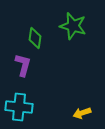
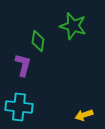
green diamond: moved 3 px right, 3 px down
yellow arrow: moved 2 px right, 2 px down
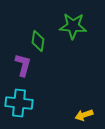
green star: rotated 12 degrees counterclockwise
cyan cross: moved 4 px up
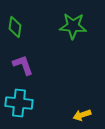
green diamond: moved 23 px left, 14 px up
purple L-shape: rotated 35 degrees counterclockwise
yellow arrow: moved 2 px left
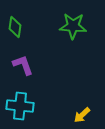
cyan cross: moved 1 px right, 3 px down
yellow arrow: rotated 24 degrees counterclockwise
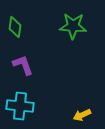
yellow arrow: rotated 18 degrees clockwise
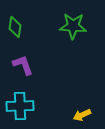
cyan cross: rotated 8 degrees counterclockwise
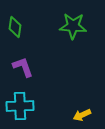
purple L-shape: moved 2 px down
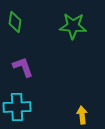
green diamond: moved 5 px up
cyan cross: moved 3 px left, 1 px down
yellow arrow: rotated 108 degrees clockwise
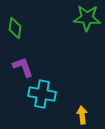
green diamond: moved 6 px down
green star: moved 14 px right, 8 px up
cyan cross: moved 25 px right, 13 px up; rotated 12 degrees clockwise
